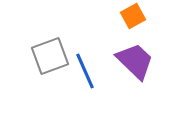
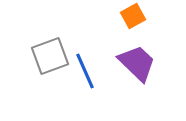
purple trapezoid: moved 2 px right, 2 px down
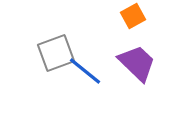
gray square: moved 6 px right, 3 px up
blue line: rotated 27 degrees counterclockwise
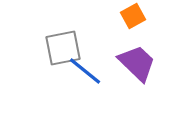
gray square: moved 7 px right, 5 px up; rotated 9 degrees clockwise
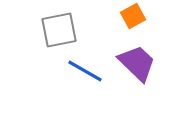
gray square: moved 4 px left, 18 px up
blue line: rotated 9 degrees counterclockwise
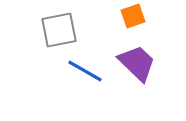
orange square: rotated 10 degrees clockwise
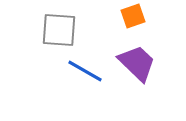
gray square: rotated 15 degrees clockwise
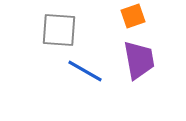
purple trapezoid: moved 2 px right, 3 px up; rotated 36 degrees clockwise
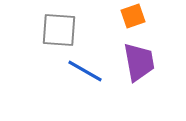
purple trapezoid: moved 2 px down
